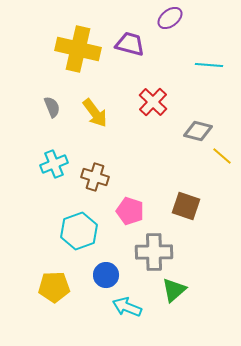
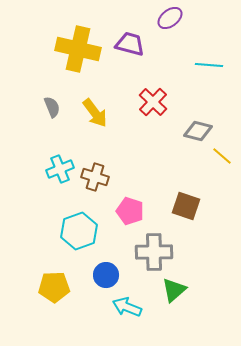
cyan cross: moved 6 px right, 5 px down
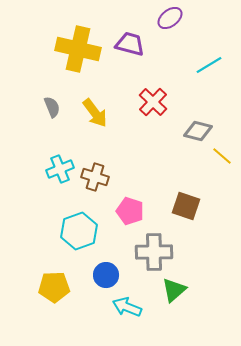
cyan line: rotated 36 degrees counterclockwise
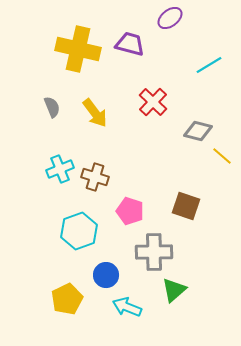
yellow pentagon: moved 13 px right, 12 px down; rotated 24 degrees counterclockwise
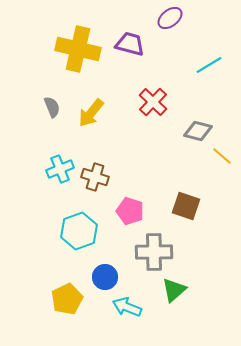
yellow arrow: moved 4 px left; rotated 76 degrees clockwise
blue circle: moved 1 px left, 2 px down
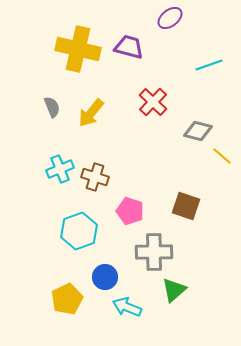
purple trapezoid: moved 1 px left, 3 px down
cyan line: rotated 12 degrees clockwise
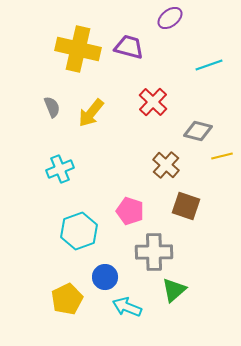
yellow line: rotated 55 degrees counterclockwise
brown cross: moved 71 px right, 12 px up; rotated 24 degrees clockwise
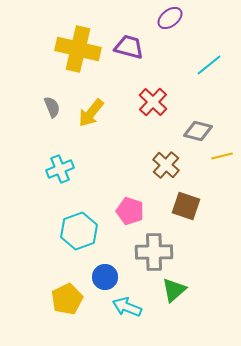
cyan line: rotated 20 degrees counterclockwise
